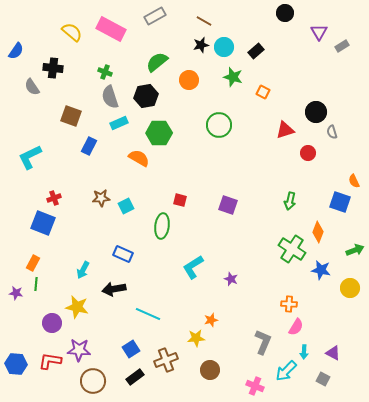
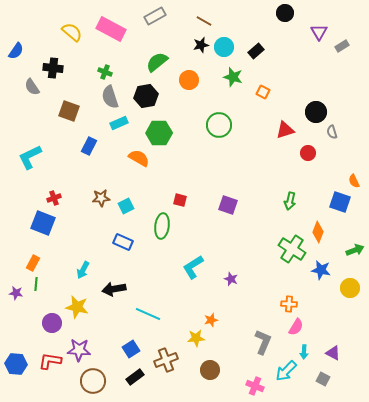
brown square at (71, 116): moved 2 px left, 5 px up
blue rectangle at (123, 254): moved 12 px up
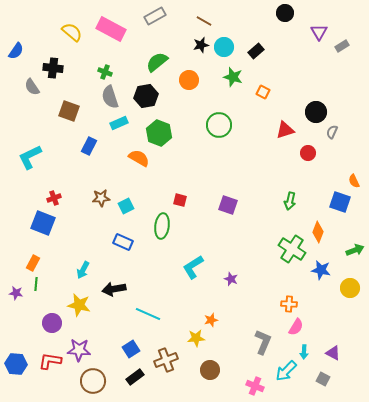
gray semicircle at (332, 132): rotated 40 degrees clockwise
green hexagon at (159, 133): rotated 20 degrees clockwise
yellow star at (77, 307): moved 2 px right, 2 px up
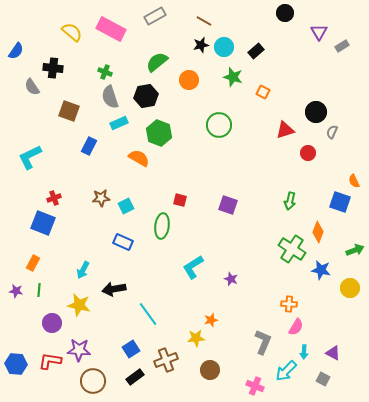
green line at (36, 284): moved 3 px right, 6 px down
purple star at (16, 293): moved 2 px up
cyan line at (148, 314): rotated 30 degrees clockwise
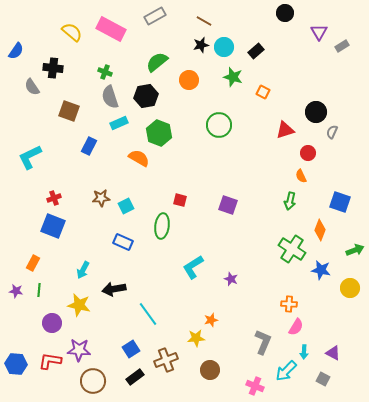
orange semicircle at (354, 181): moved 53 px left, 5 px up
blue square at (43, 223): moved 10 px right, 3 px down
orange diamond at (318, 232): moved 2 px right, 2 px up
